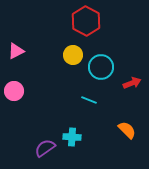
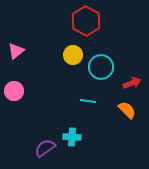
pink triangle: rotated 12 degrees counterclockwise
cyan line: moved 1 px left, 1 px down; rotated 14 degrees counterclockwise
orange semicircle: moved 20 px up
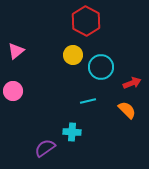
pink circle: moved 1 px left
cyan line: rotated 21 degrees counterclockwise
cyan cross: moved 5 px up
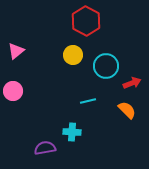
cyan circle: moved 5 px right, 1 px up
purple semicircle: rotated 25 degrees clockwise
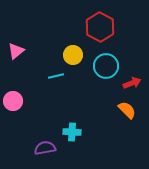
red hexagon: moved 14 px right, 6 px down
pink circle: moved 10 px down
cyan line: moved 32 px left, 25 px up
